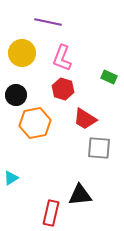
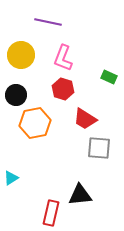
yellow circle: moved 1 px left, 2 px down
pink L-shape: moved 1 px right
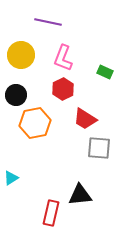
green rectangle: moved 4 px left, 5 px up
red hexagon: rotated 15 degrees clockwise
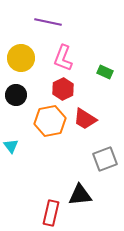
yellow circle: moved 3 px down
orange hexagon: moved 15 px right, 2 px up
gray square: moved 6 px right, 11 px down; rotated 25 degrees counterclockwise
cyan triangle: moved 32 px up; rotated 35 degrees counterclockwise
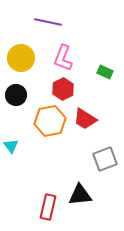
red rectangle: moved 3 px left, 6 px up
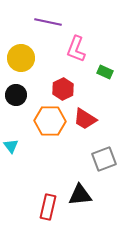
pink L-shape: moved 13 px right, 9 px up
orange hexagon: rotated 12 degrees clockwise
gray square: moved 1 px left
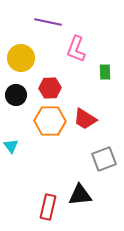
green rectangle: rotated 63 degrees clockwise
red hexagon: moved 13 px left, 1 px up; rotated 25 degrees clockwise
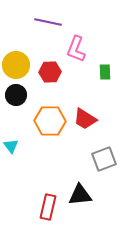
yellow circle: moved 5 px left, 7 px down
red hexagon: moved 16 px up
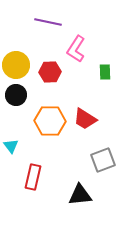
pink L-shape: rotated 12 degrees clockwise
gray square: moved 1 px left, 1 px down
red rectangle: moved 15 px left, 30 px up
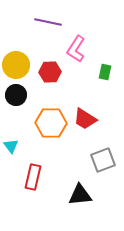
green rectangle: rotated 14 degrees clockwise
orange hexagon: moved 1 px right, 2 px down
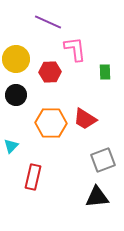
purple line: rotated 12 degrees clockwise
pink L-shape: moved 1 px left; rotated 140 degrees clockwise
yellow circle: moved 6 px up
green rectangle: rotated 14 degrees counterclockwise
cyan triangle: rotated 21 degrees clockwise
black triangle: moved 17 px right, 2 px down
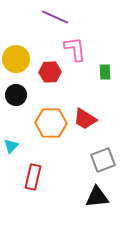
purple line: moved 7 px right, 5 px up
